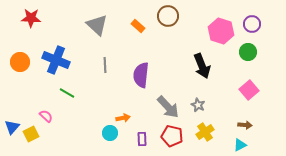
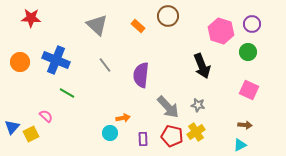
gray line: rotated 35 degrees counterclockwise
pink square: rotated 24 degrees counterclockwise
gray star: rotated 16 degrees counterclockwise
yellow cross: moved 9 px left
purple rectangle: moved 1 px right
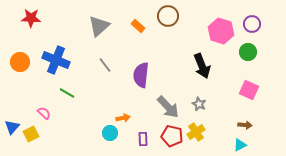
gray triangle: moved 2 px right, 1 px down; rotated 35 degrees clockwise
gray star: moved 1 px right, 1 px up; rotated 16 degrees clockwise
pink semicircle: moved 2 px left, 3 px up
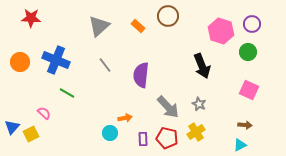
orange arrow: moved 2 px right
red pentagon: moved 5 px left, 2 px down
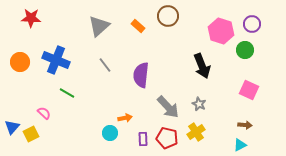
green circle: moved 3 px left, 2 px up
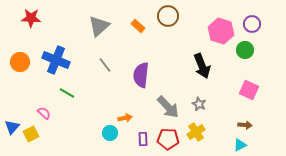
red pentagon: moved 1 px right, 1 px down; rotated 10 degrees counterclockwise
